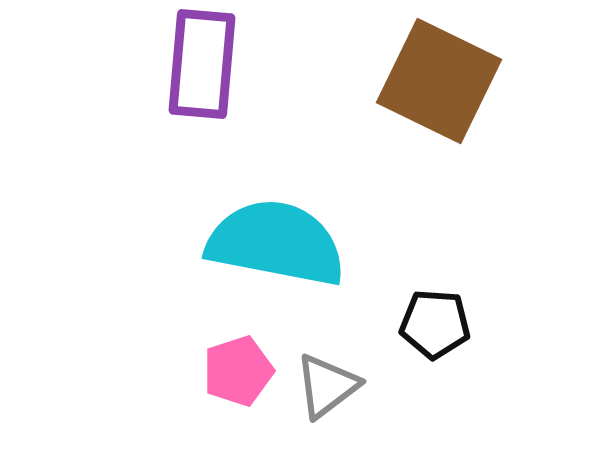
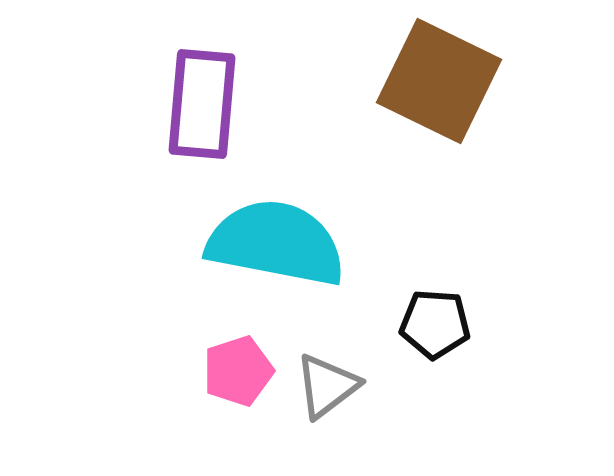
purple rectangle: moved 40 px down
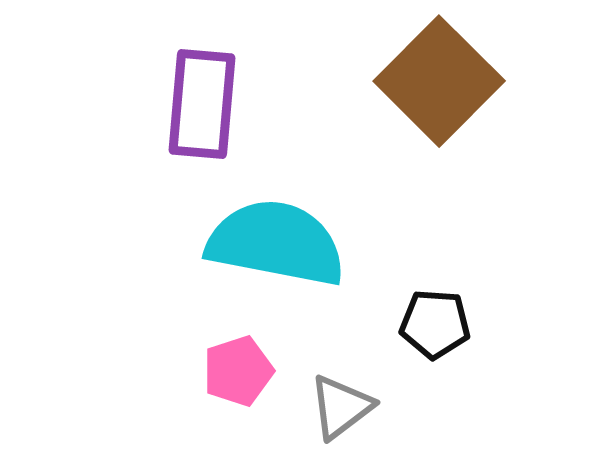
brown square: rotated 19 degrees clockwise
gray triangle: moved 14 px right, 21 px down
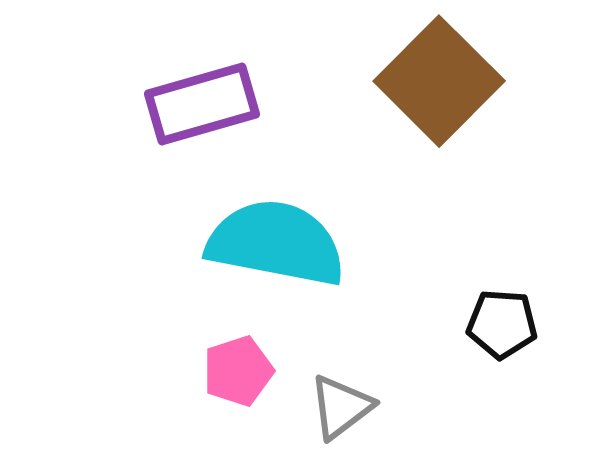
purple rectangle: rotated 69 degrees clockwise
black pentagon: moved 67 px right
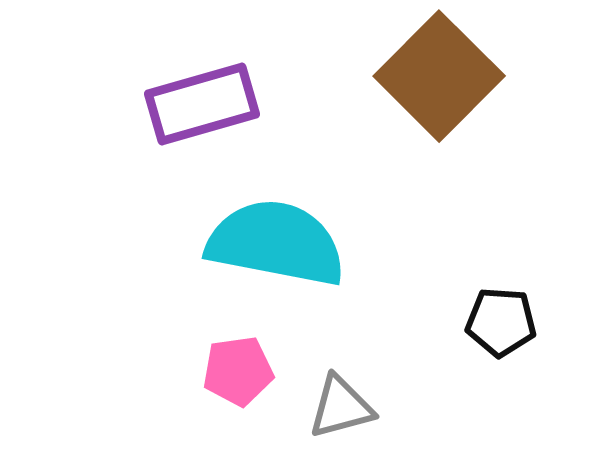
brown square: moved 5 px up
black pentagon: moved 1 px left, 2 px up
pink pentagon: rotated 10 degrees clockwise
gray triangle: rotated 22 degrees clockwise
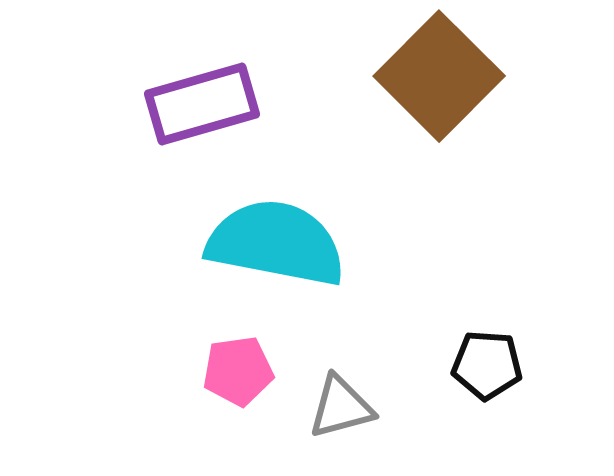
black pentagon: moved 14 px left, 43 px down
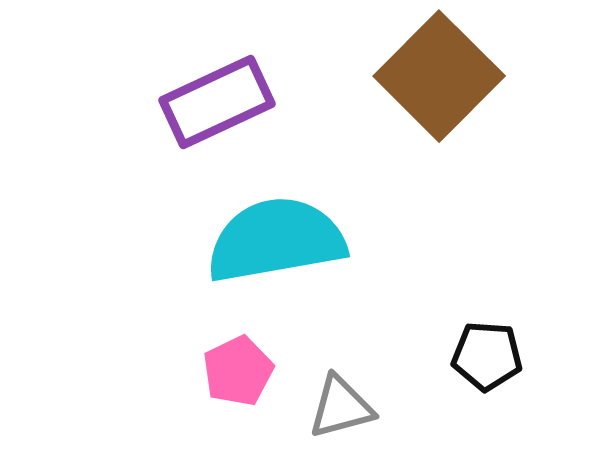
purple rectangle: moved 15 px right, 2 px up; rotated 9 degrees counterclockwise
cyan semicircle: moved 3 px up; rotated 21 degrees counterclockwise
black pentagon: moved 9 px up
pink pentagon: rotated 18 degrees counterclockwise
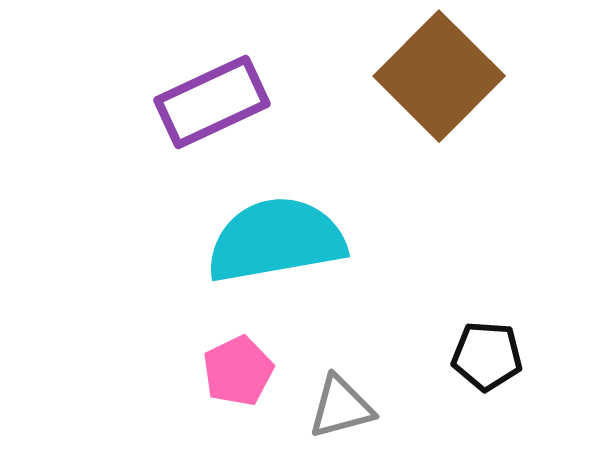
purple rectangle: moved 5 px left
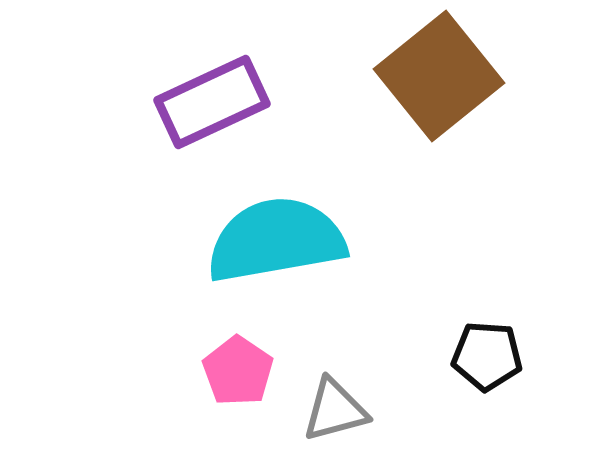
brown square: rotated 6 degrees clockwise
pink pentagon: rotated 12 degrees counterclockwise
gray triangle: moved 6 px left, 3 px down
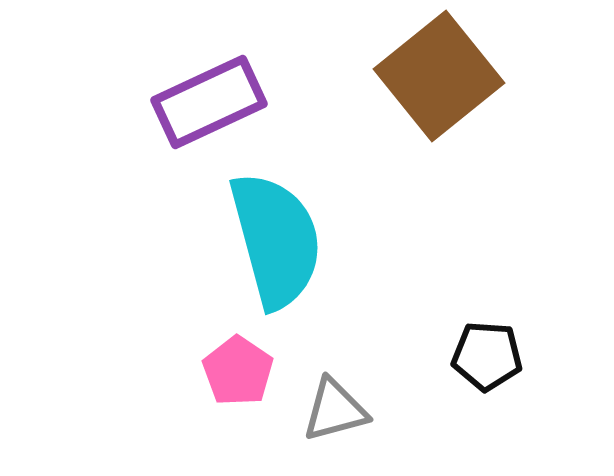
purple rectangle: moved 3 px left
cyan semicircle: rotated 85 degrees clockwise
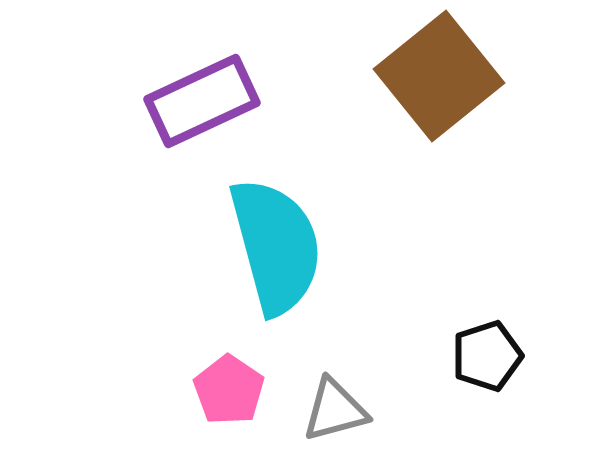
purple rectangle: moved 7 px left, 1 px up
cyan semicircle: moved 6 px down
black pentagon: rotated 22 degrees counterclockwise
pink pentagon: moved 9 px left, 19 px down
